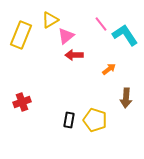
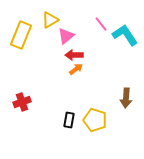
orange arrow: moved 33 px left
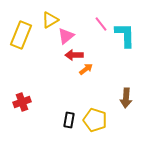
cyan L-shape: rotated 32 degrees clockwise
orange arrow: moved 10 px right
